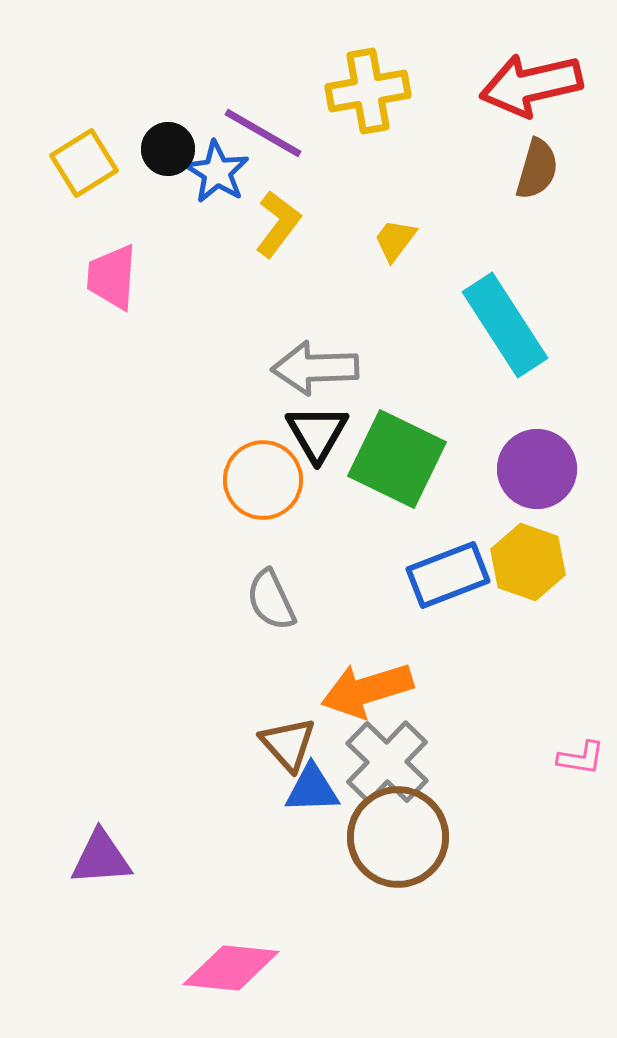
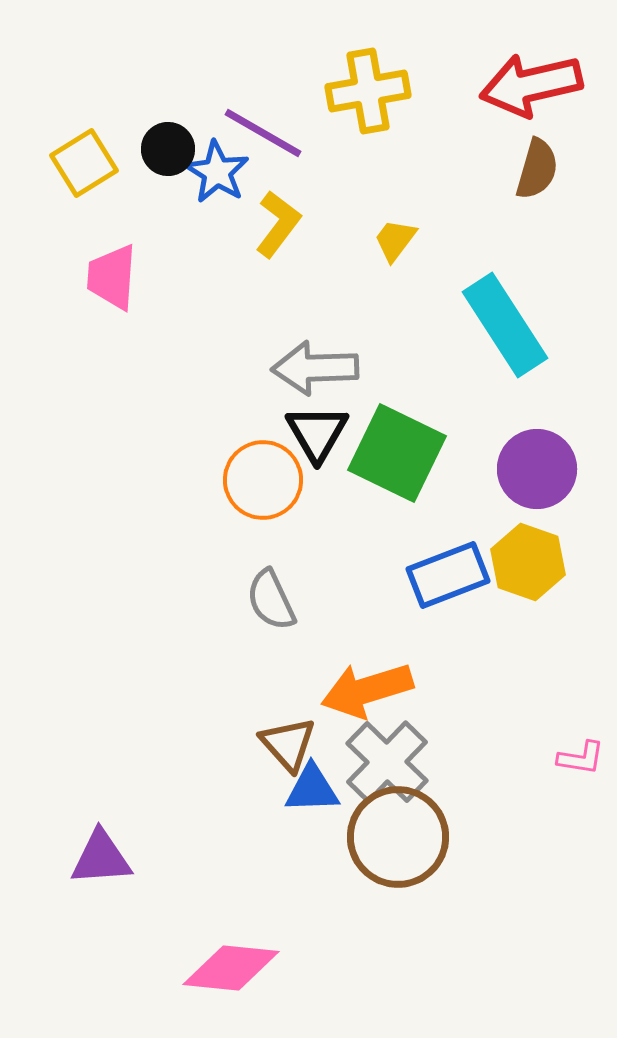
green square: moved 6 px up
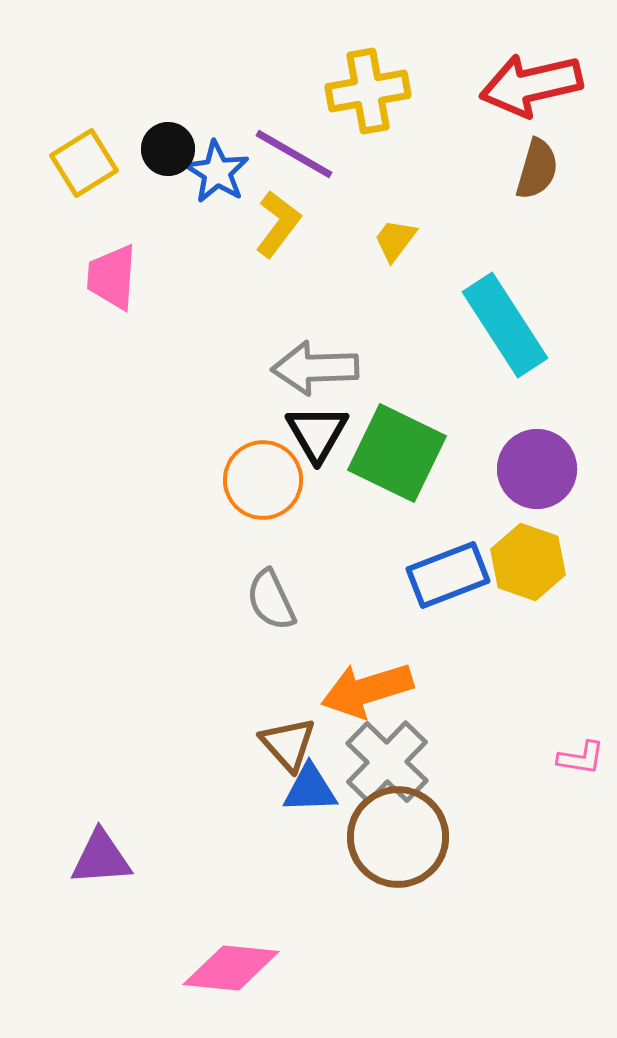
purple line: moved 31 px right, 21 px down
blue triangle: moved 2 px left
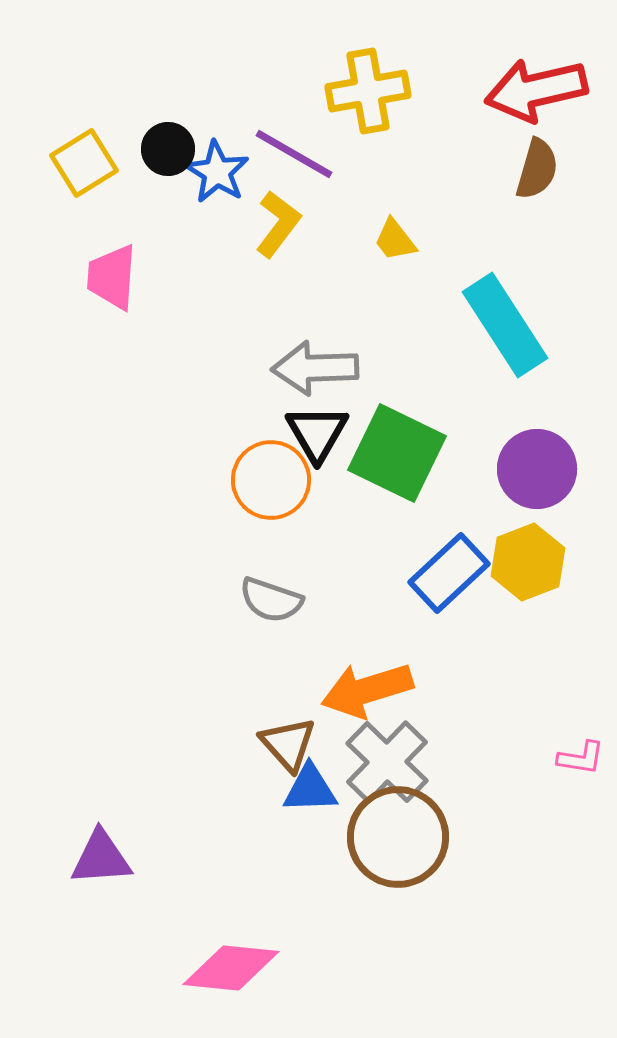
red arrow: moved 5 px right, 5 px down
yellow trapezoid: rotated 75 degrees counterclockwise
orange circle: moved 8 px right
yellow hexagon: rotated 20 degrees clockwise
blue rectangle: moved 1 px right, 2 px up; rotated 22 degrees counterclockwise
gray semicircle: rotated 46 degrees counterclockwise
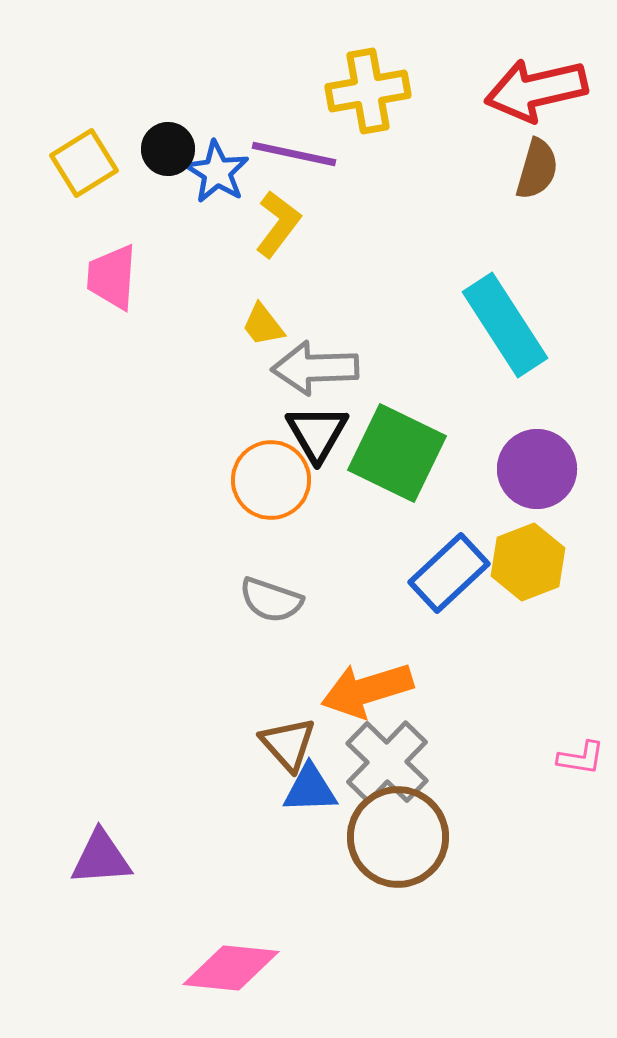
purple line: rotated 18 degrees counterclockwise
yellow trapezoid: moved 132 px left, 85 px down
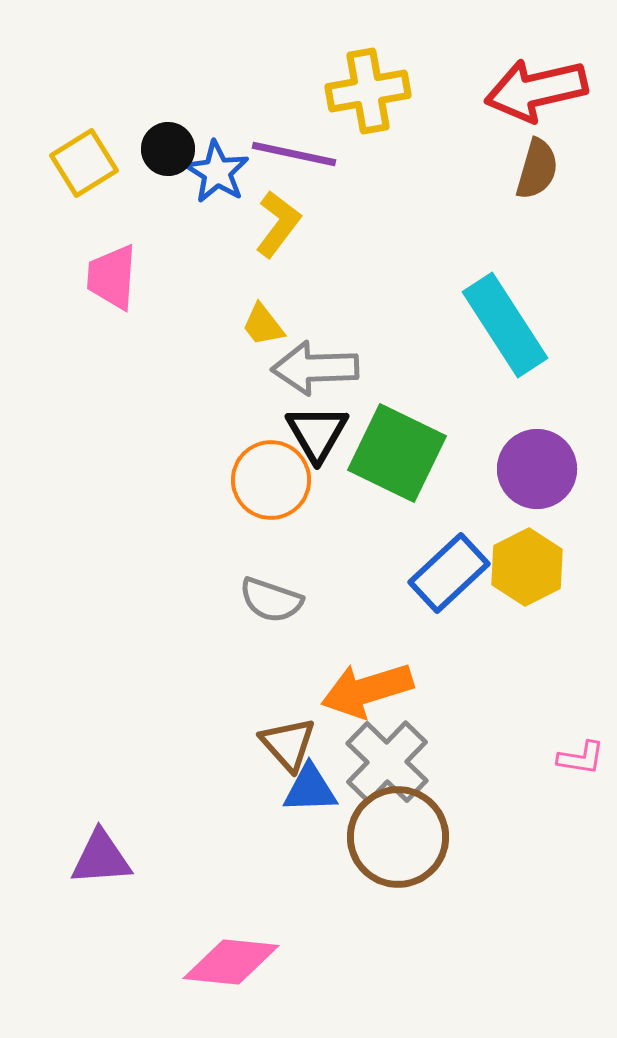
yellow hexagon: moved 1 px left, 5 px down; rotated 6 degrees counterclockwise
pink diamond: moved 6 px up
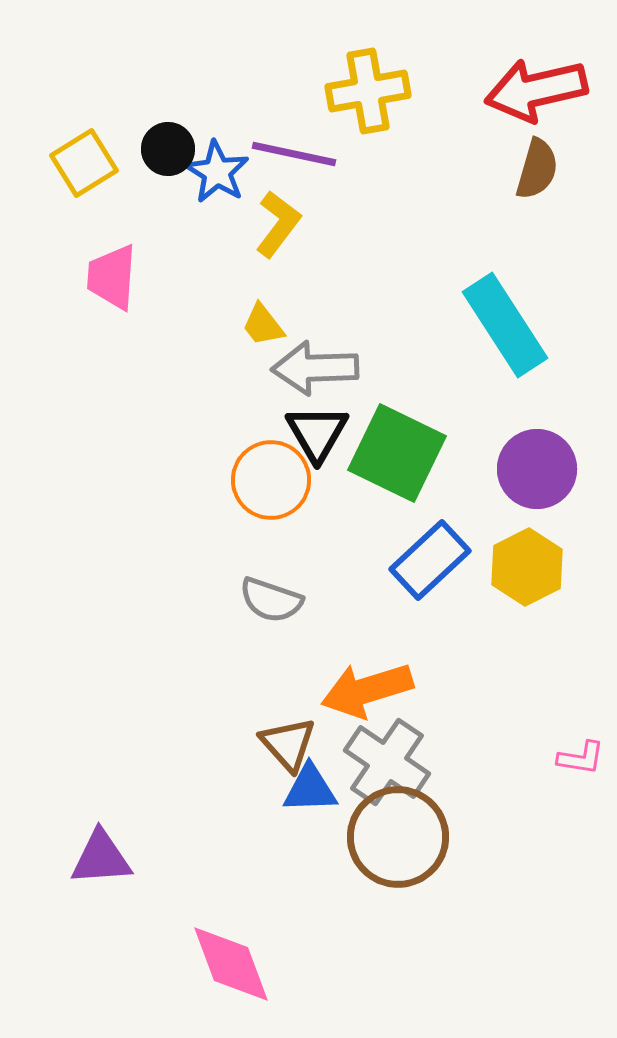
blue rectangle: moved 19 px left, 13 px up
gray cross: rotated 10 degrees counterclockwise
pink diamond: moved 2 px down; rotated 64 degrees clockwise
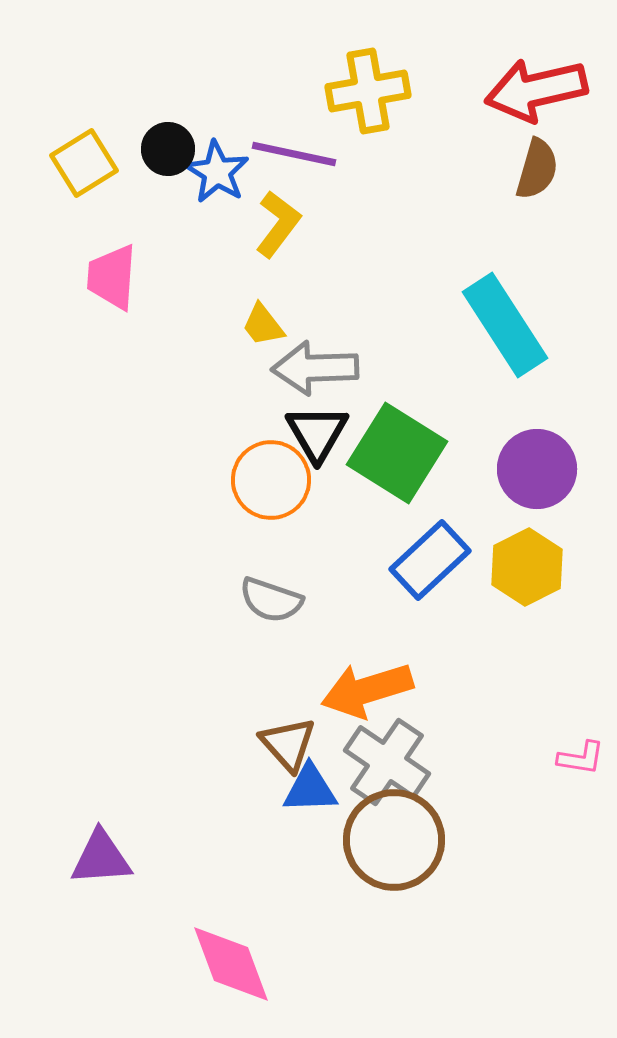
green square: rotated 6 degrees clockwise
brown circle: moved 4 px left, 3 px down
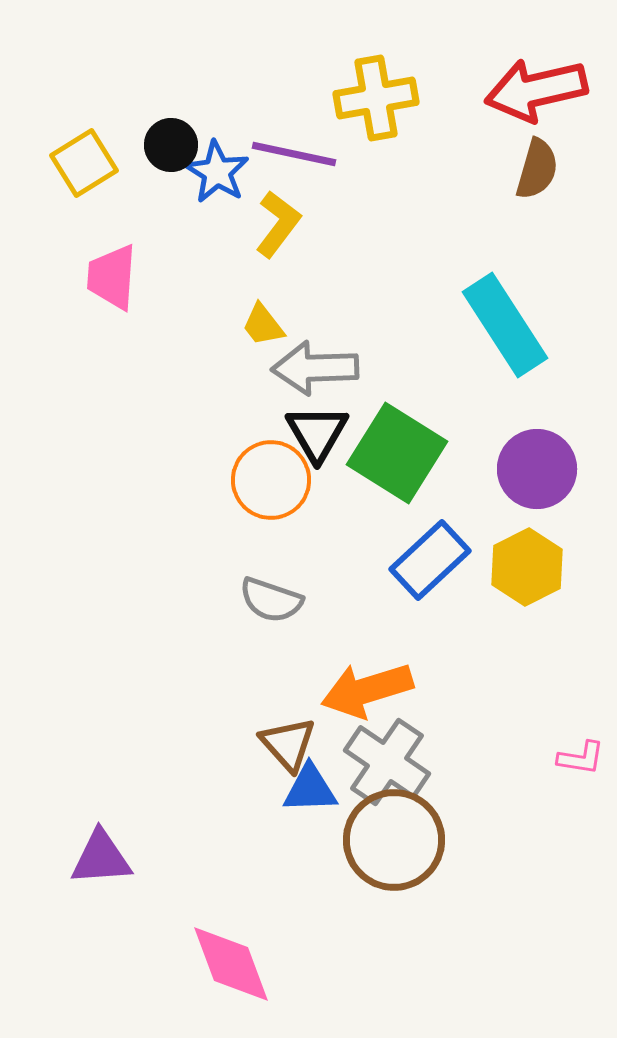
yellow cross: moved 8 px right, 7 px down
black circle: moved 3 px right, 4 px up
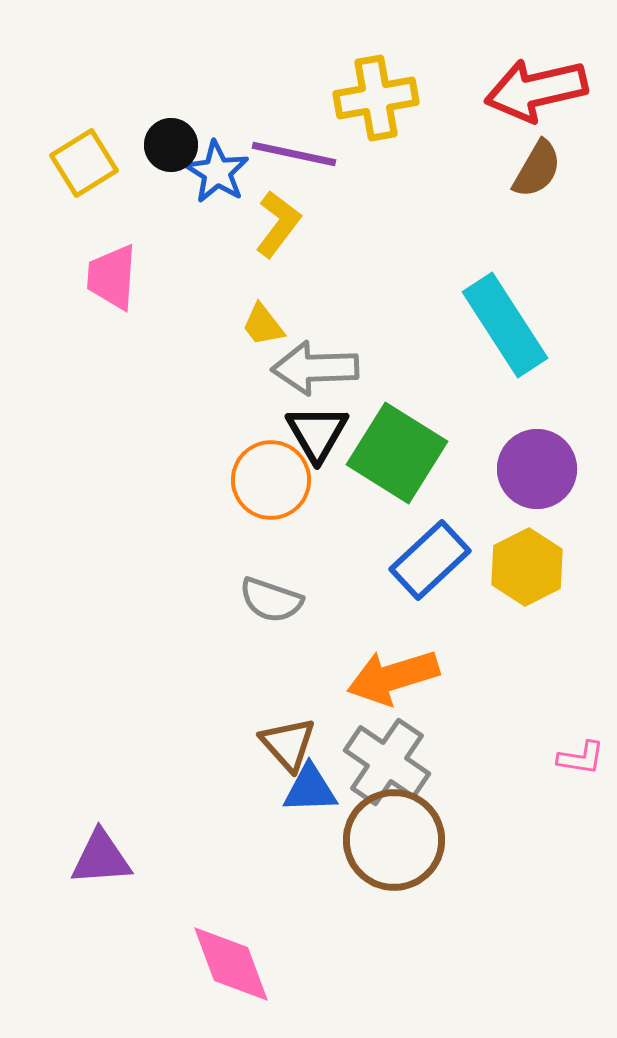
brown semicircle: rotated 14 degrees clockwise
orange arrow: moved 26 px right, 13 px up
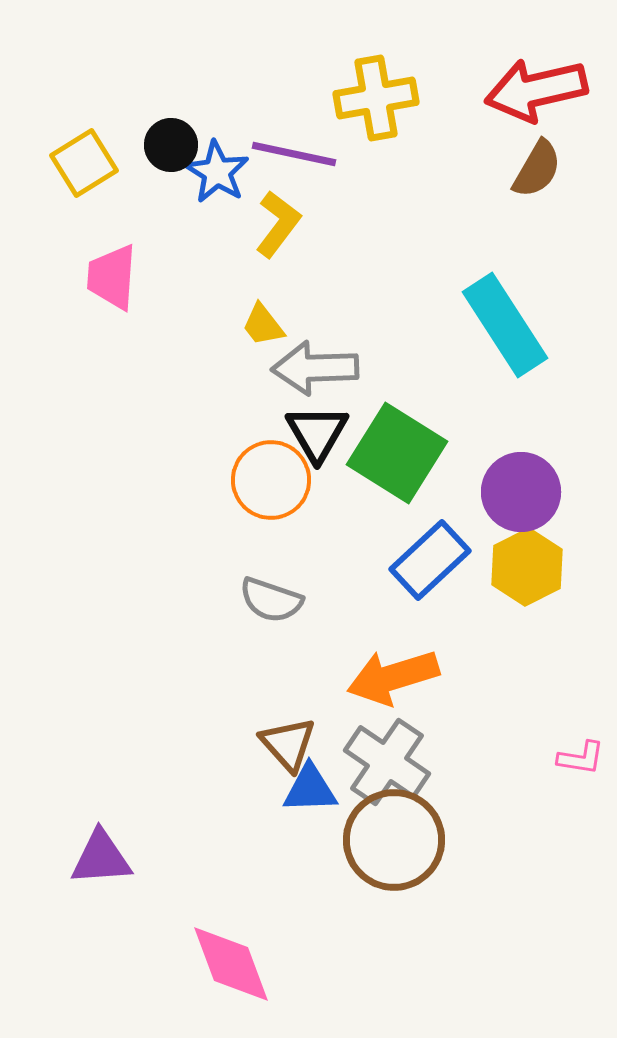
purple circle: moved 16 px left, 23 px down
